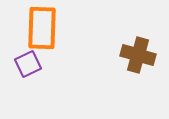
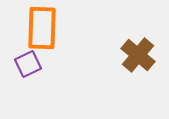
brown cross: rotated 24 degrees clockwise
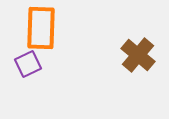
orange rectangle: moved 1 px left
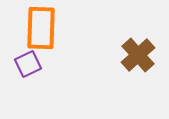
brown cross: rotated 8 degrees clockwise
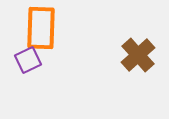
purple square: moved 4 px up
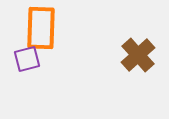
purple square: moved 1 px left, 1 px up; rotated 12 degrees clockwise
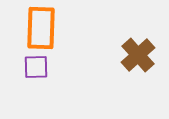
purple square: moved 9 px right, 8 px down; rotated 12 degrees clockwise
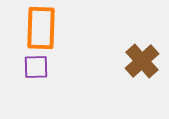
brown cross: moved 4 px right, 6 px down
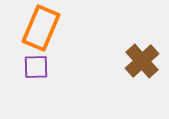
orange rectangle: rotated 21 degrees clockwise
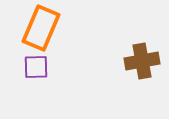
brown cross: rotated 32 degrees clockwise
